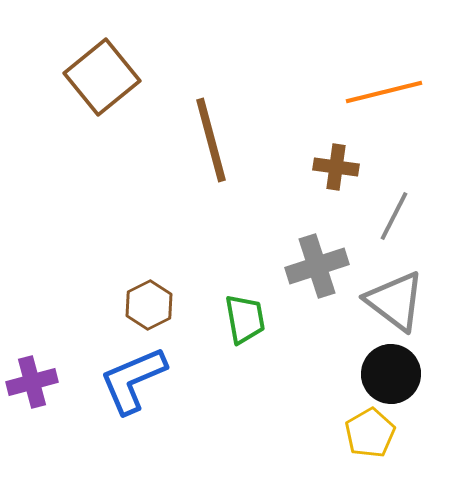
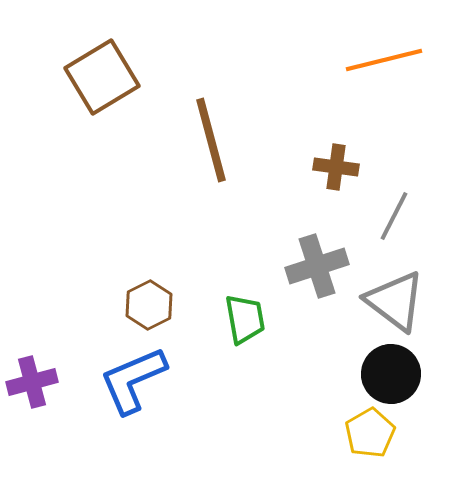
brown square: rotated 8 degrees clockwise
orange line: moved 32 px up
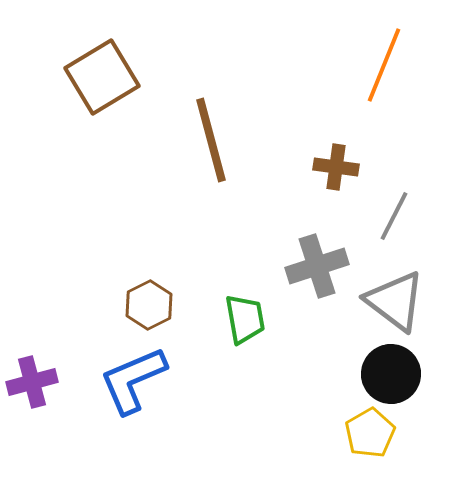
orange line: moved 5 px down; rotated 54 degrees counterclockwise
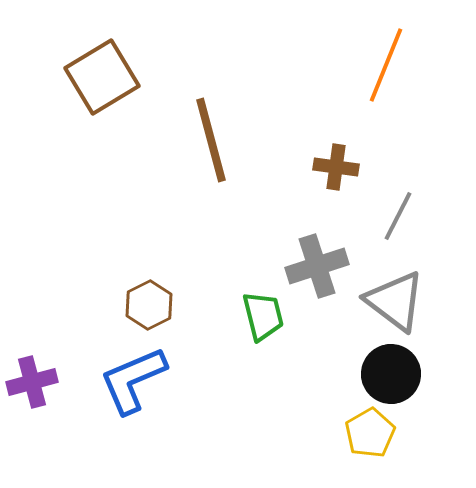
orange line: moved 2 px right
gray line: moved 4 px right
green trapezoid: moved 18 px right, 3 px up; rotated 4 degrees counterclockwise
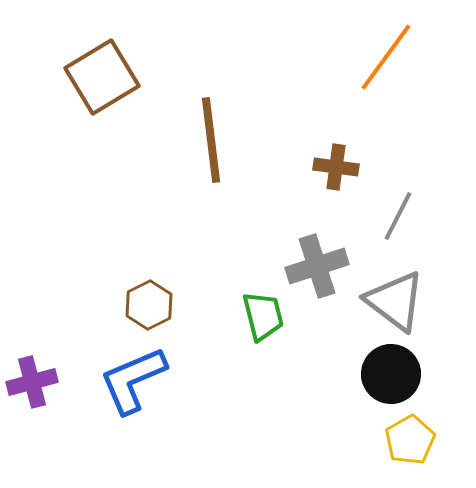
orange line: moved 8 px up; rotated 14 degrees clockwise
brown line: rotated 8 degrees clockwise
yellow pentagon: moved 40 px right, 7 px down
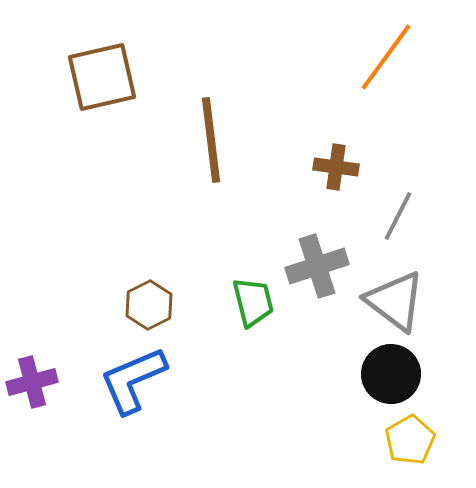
brown square: rotated 18 degrees clockwise
green trapezoid: moved 10 px left, 14 px up
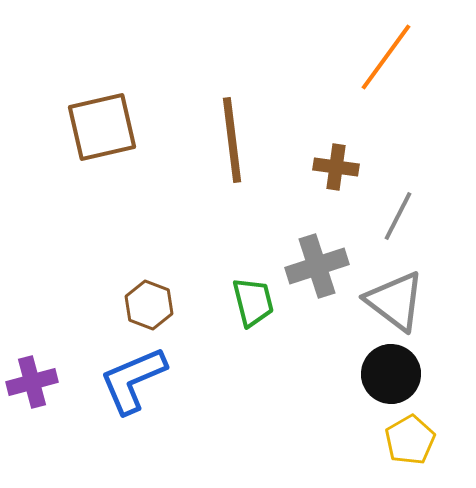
brown square: moved 50 px down
brown line: moved 21 px right
brown hexagon: rotated 12 degrees counterclockwise
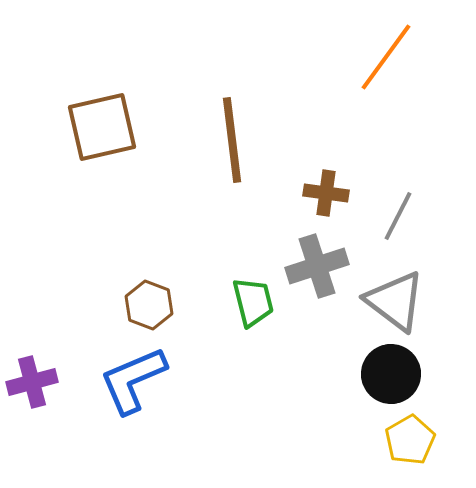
brown cross: moved 10 px left, 26 px down
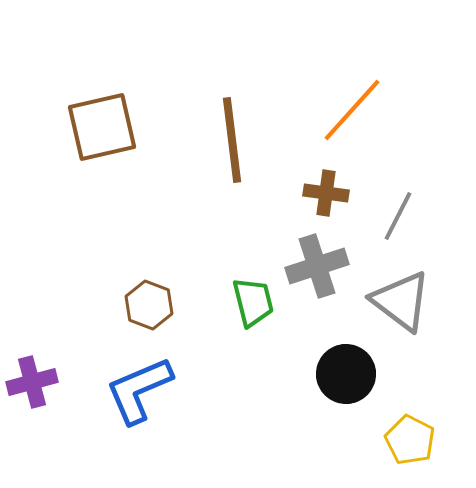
orange line: moved 34 px left, 53 px down; rotated 6 degrees clockwise
gray triangle: moved 6 px right
black circle: moved 45 px left
blue L-shape: moved 6 px right, 10 px down
yellow pentagon: rotated 15 degrees counterclockwise
